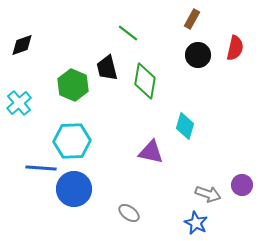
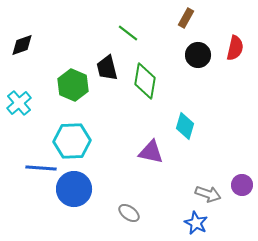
brown rectangle: moved 6 px left, 1 px up
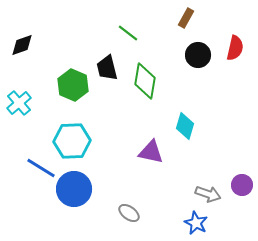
blue line: rotated 28 degrees clockwise
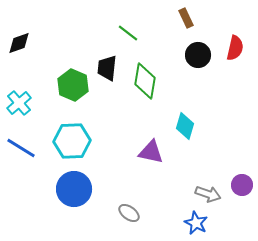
brown rectangle: rotated 54 degrees counterclockwise
black diamond: moved 3 px left, 2 px up
black trapezoid: rotated 20 degrees clockwise
blue line: moved 20 px left, 20 px up
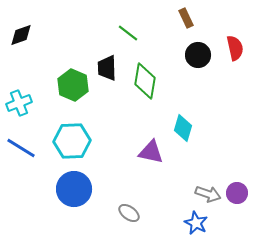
black diamond: moved 2 px right, 8 px up
red semicircle: rotated 25 degrees counterclockwise
black trapezoid: rotated 8 degrees counterclockwise
cyan cross: rotated 20 degrees clockwise
cyan diamond: moved 2 px left, 2 px down
purple circle: moved 5 px left, 8 px down
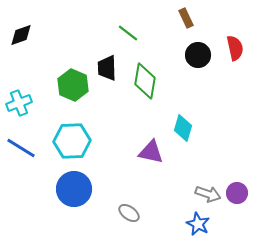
blue star: moved 2 px right, 1 px down
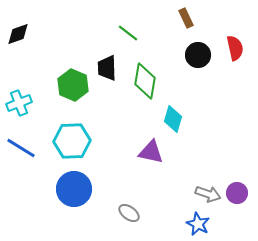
black diamond: moved 3 px left, 1 px up
cyan diamond: moved 10 px left, 9 px up
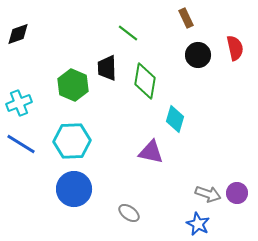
cyan diamond: moved 2 px right
blue line: moved 4 px up
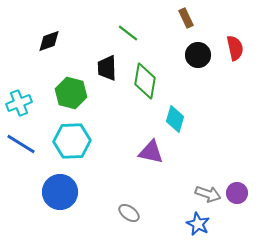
black diamond: moved 31 px right, 7 px down
green hexagon: moved 2 px left, 8 px down; rotated 8 degrees counterclockwise
blue circle: moved 14 px left, 3 px down
